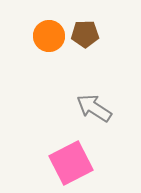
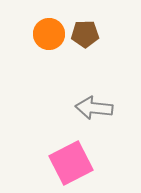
orange circle: moved 2 px up
gray arrow: rotated 27 degrees counterclockwise
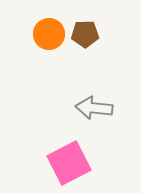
pink square: moved 2 px left
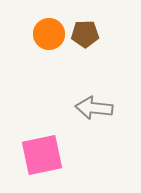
pink square: moved 27 px left, 8 px up; rotated 15 degrees clockwise
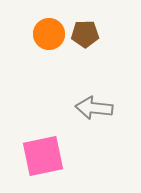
pink square: moved 1 px right, 1 px down
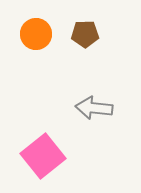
orange circle: moved 13 px left
pink square: rotated 27 degrees counterclockwise
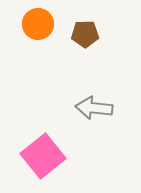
orange circle: moved 2 px right, 10 px up
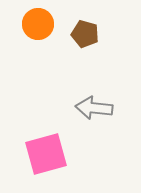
brown pentagon: rotated 16 degrees clockwise
pink square: moved 3 px right, 2 px up; rotated 24 degrees clockwise
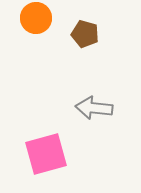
orange circle: moved 2 px left, 6 px up
